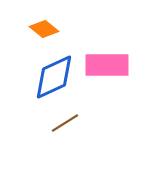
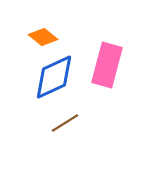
orange diamond: moved 1 px left, 8 px down
pink rectangle: rotated 75 degrees counterclockwise
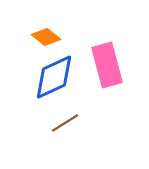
orange diamond: moved 3 px right
pink rectangle: rotated 30 degrees counterclockwise
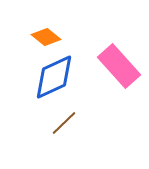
pink rectangle: moved 12 px right, 1 px down; rotated 27 degrees counterclockwise
brown line: moved 1 px left; rotated 12 degrees counterclockwise
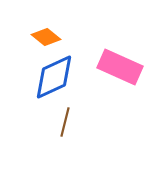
pink rectangle: moved 1 px right, 1 px down; rotated 24 degrees counterclockwise
brown line: moved 1 px right, 1 px up; rotated 32 degrees counterclockwise
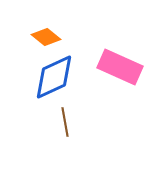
brown line: rotated 24 degrees counterclockwise
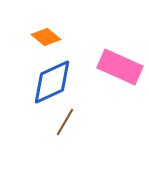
blue diamond: moved 2 px left, 5 px down
brown line: rotated 40 degrees clockwise
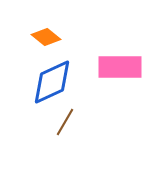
pink rectangle: rotated 24 degrees counterclockwise
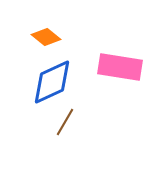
pink rectangle: rotated 9 degrees clockwise
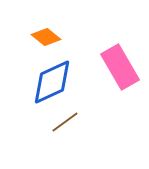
pink rectangle: rotated 51 degrees clockwise
brown line: rotated 24 degrees clockwise
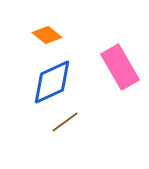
orange diamond: moved 1 px right, 2 px up
